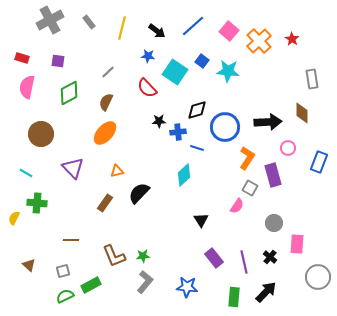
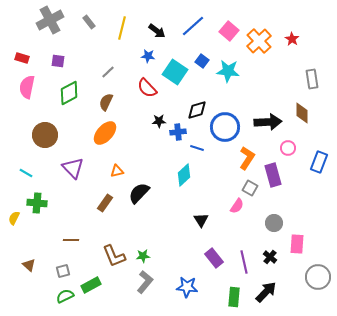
brown circle at (41, 134): moved 4 px right, 1 px down
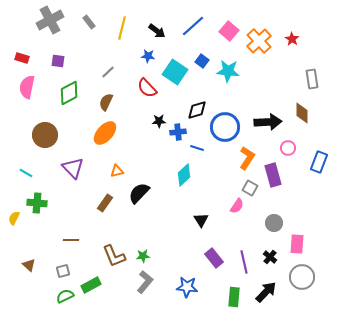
gray circle at (318, 277): moved 16 px left
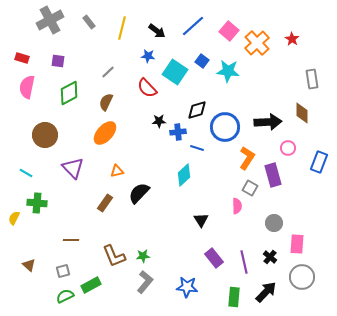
orange cross at (259, 41): moved 2 px left, 2 px down
pink semicircle at (237, 206): rotated 35 degrees counterclockwise
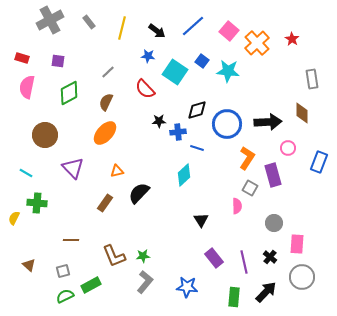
red semicircle at (147, 88): moved 2 px left, 1 px down
blue circle at (225, 127): moved 2 px right, 3 px up
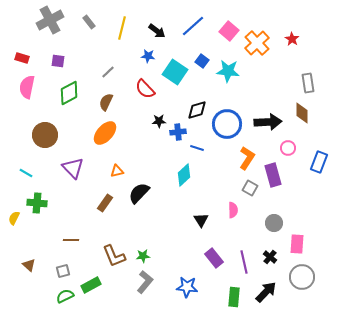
gray rectangle at (312, 79): moved 4 px left, 4 px down
pink semicircle at (237, 206): moved 4 px left, 4 px down
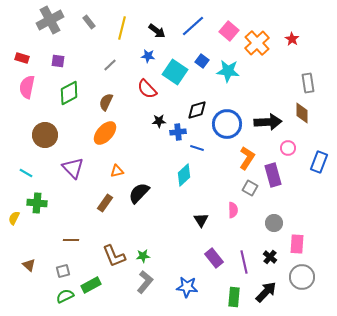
gray line at (108, 72): moved 2 px right, 7 px up
red semicircle at (145, 89): moved 2 px right
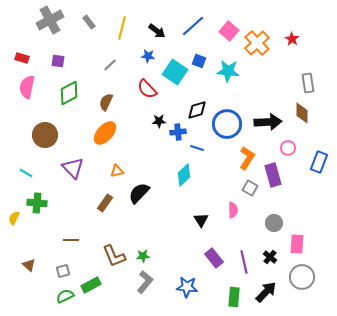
blue square at (202, 61): moved 3 px left; rotated 16 degrees counterclockwise
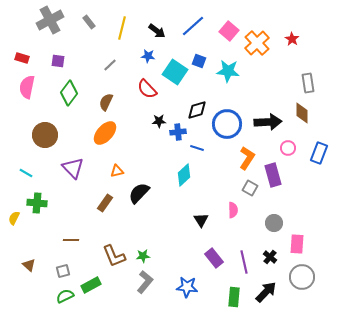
green diamond at (69, 93): rotated 25 degrees counterclockwise
blue rectangle at (319, 162): moved 9 px up
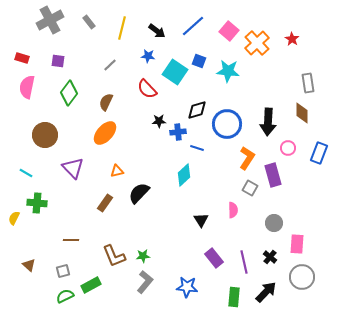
black arrow at (268, 122): rotated 96 degrees clockwise
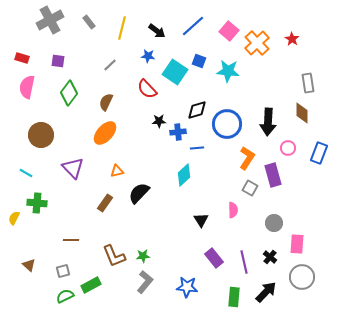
brown circle at (45, 135): moved 4 px left
blue line at (197, 148): rotated 24 degrees counterclockwise
